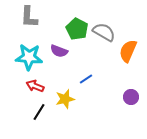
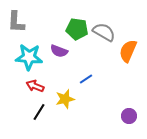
gray L-shape: moved 13 px left, 5 px down
green pentagon: rotated 20 degrees counterclockwise
purple circle: moved 2 px left, 19 px down
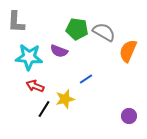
black line: moved 5 px right, 3 px up
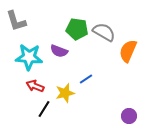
gray L-shape: moved 1 px up; rotated 20 degrees counterclockwise
yellow star: moved 6 px up
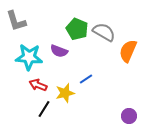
green pentagon: rotated 15 degrees clockwise
red arrow: moved 3 px right, 1 px up
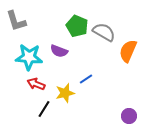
green pentagon: moved 3 px up
red arrow: moved 2 px left, 1 px up
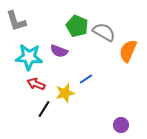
purple circle: moved 8 px left, 9 px down
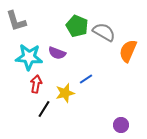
purple semicircle: moved 2 px left, 2 px down
red arrow: rotated 78 degrees clockwise
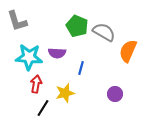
gray L-shape: moved 1 px right
purple semicircle: rotated 18 degrees counterclockwise
blue line: moved 5 px left, 11 px up; rotated 40 degrees counterclockwise
black line: moved 1 px left, 1 px up
purple circle: moved 6 px left, 31 px up
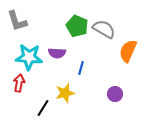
gray semicircle: moved 3 px up
red arrow: moved 17 px left, 1 px up
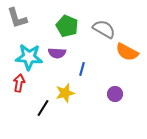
gray L-shape: moved 3 px up
green pentagon: moved 10 px left
orange semicircle: moved 1 px left, 1 px down; rotated 85 degrees counterclockwise
blue line: moved 1 px right, 1 px down
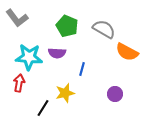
gray L-shape: rotated 20 degrees counterclockwise
